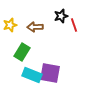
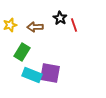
black star: moved 1 px left, 2 px down; rotated 24 degrees counterclockwise
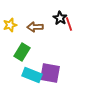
red line: moved 5 px left, 1 px up
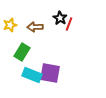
red line: rotated 40 degrees clockwise
